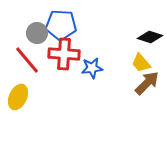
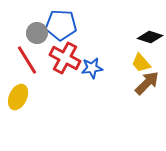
red cross: moved 1 px right, 4 px down; rotated 24 degrees clockwise
red line: rotated 8 degrees clockwise
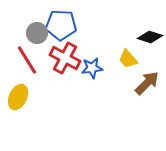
yellow trapezoid: moved 13 px left, 4 px up
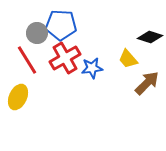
red cross: rotated 32 degrees clockwise
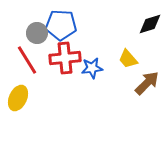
black diamond: moved 13 px up; rotated 35 degrees counterclockwise
red cross: rotated 24 degrees clockwise
yellow ellipse: moved 1 px down
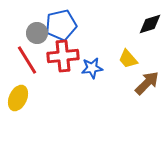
blue pentagon: rotated 16 degrees counterclockwise
red cross: moved 2 px left, 2 px up
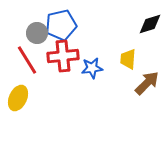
yellow trapezoid: rotated 45 degrees clockwise
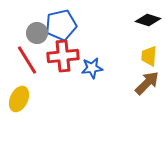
black diamond: moved 2 px left, 4 px up; rotated 35 degrees clockwise
yellow trapezoid: moved 21 px right, 3 px up
yellow ellipse: moved 1 px right, 1 px down
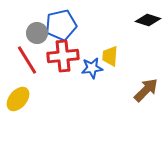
yellow trapezoid: moved 39 px left
brown arrow: moved 1 px left, 7 px down
yellow ellipse: moved 1 px left; rotated 15 degrees clockwise
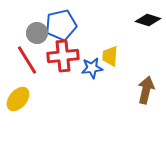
brown arrow: rotated 32 degrees counterclockwise
